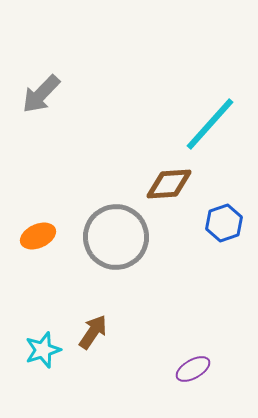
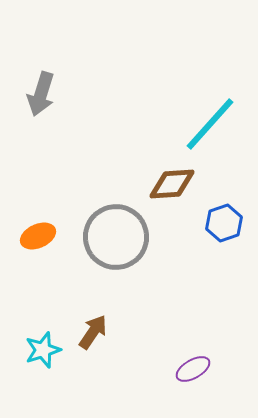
gray arrow: rotated 27 degrees counterclockwise
brown diamond: moved 3 px right
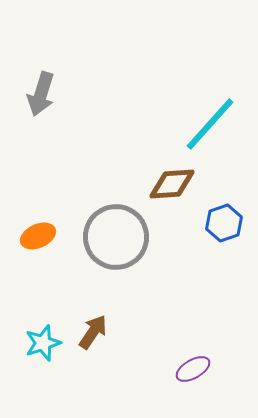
cyan star: moved 7 px up
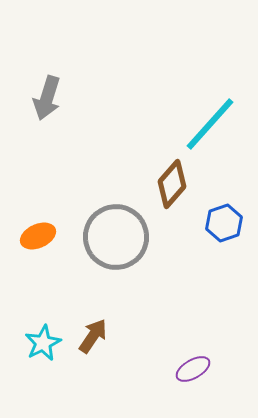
gray arrow: moved 6 px right, 4 px down
brown diamond: rotated 45 degrees counterclockwise
brown arrow: moved 4 px down
cyan star: rotated 9 degrees counterclockwise
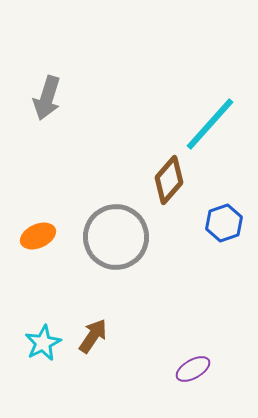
brown diamond: moved 3 px left, 4 px up
